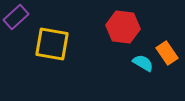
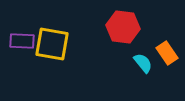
purple rectangle: moved 6 px right, 24 px down; rotated 45 degrees clockwise
cyan semicircle: rotated 20 degrees clockwise
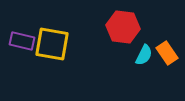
purple rectangle: rotated 10 degrees clockwise
cyan semicircle: moved 1 px right, 8 px up; rotated 65 degrees clockwise
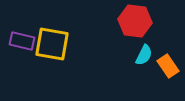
red hexagon: moved 12 px right, 6 px up
orange rectangle: moved 1 px right, 13 px down
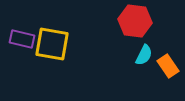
purple rectangle: moved 2 px up
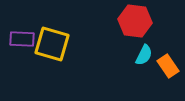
purple rectangle: rotated 10 degrees counterclockwise
yellow square: rotated 6 degrees clockwise
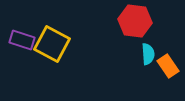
purple rectangle: moved 1 px down; rotated 15 degrees clockwise
yellow square: rotated 12 degrees clockwise
cyan semicircle: moved 4 px right, 1 px up; rotated 30 degrees counterclockwise
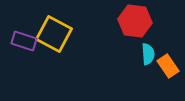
purple rectangle: moved 2 px right, 1 px down
yellow square: moved 2 px right, 10 px up
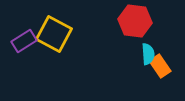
purple rectangle: rotated 50 degrees counterclockwise
orange rectangle: moved 8 px left
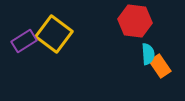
yellow square: rotated 9 degrees clockwise
